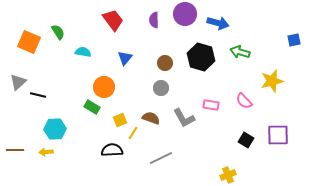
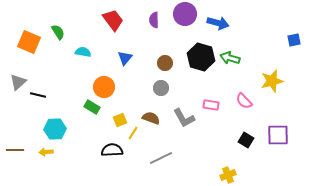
green arrow: moved 10 px left, 6 px down
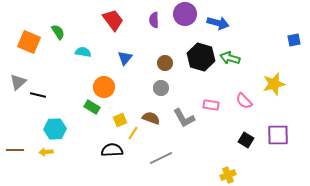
yellow star: moved 2 px right, 3 px down
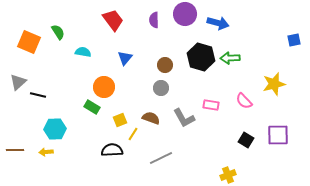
green arrow: rotated 18 degrees counterclockwise
brown circle: moved 2 px down
yellow line: moved 1 px down
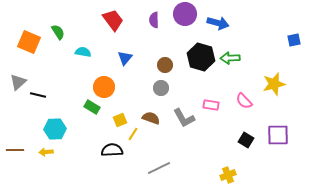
gray line: moved 2 px left, 10 px down
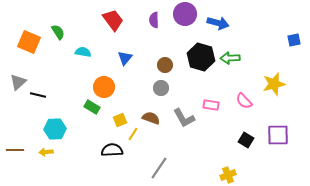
gray line: rotated 30 degrees counterclockwise
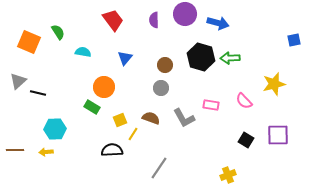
gray triangle: moved 1 px up
black line: moved 2 px up
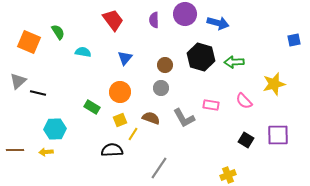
green arrow: moved 4 px right, 4 px down
orange circle: moved 16 px right, 5 px down
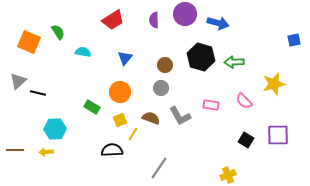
red trapezoid: rotated 95 degrees clockwise
gray L-shape: moved 4 px left, 2 px up
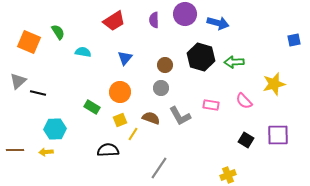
red trapezoid: moved 1 px right, 1 px down
black semicircle: moved 4 px left
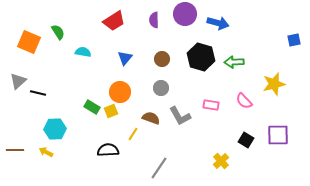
brown circle: moved 3 px left, 6 px up
yellow square: moved 9 px left, 9 px up
yellow arrow: rotated 32 degrees clockwise
yellow cross: moved 7 px left, 14 px up; rotated 21 degrees counterclockwise
